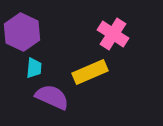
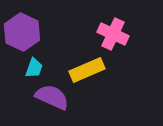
pink cross: rotated 8 degrees counterclockwise
cyan trapezoid: rotated 15 degrees clockwise
yellow rectangle: moved 3 px left, 2 px up
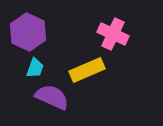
purple hexagon: moved 6 px right
cyan trapezoid: moved 1 px right
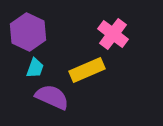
pink cross: rotated 12 degrees clockwise
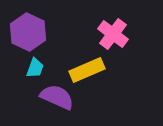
purple semicircle: moved 5 px right
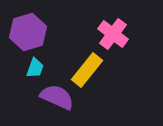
purple hexagon: rotated 18 degrees clockwise
yellow rectangle: rotated 28 degrees counterclockwise
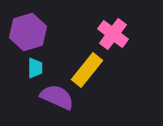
cyan trapezoid: rotated 20 degrees counterclockwise
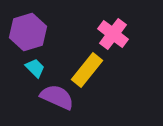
cyan trapezoid: rotated 45 degrees counterclockwise
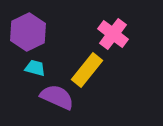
purple hexagon: rotated 9 degrees counterclockwise
cyan trapezoid: rotated 30 degrees counterclockwise
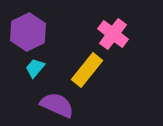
cyan trapezoid: rotated 65 degrees counterclockwise
purple semicircle: moved 8 px down
